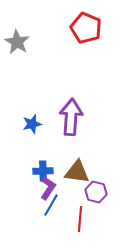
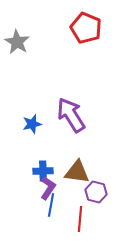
purple arrow: moved 2 px up; rotated 36 degrees counterclockwise
blue line: rotated 20 degrees counterclockwise
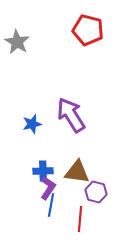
red pentagon: moved 2 px right, 2 px down; rotated 8 degrees counterclockwise
